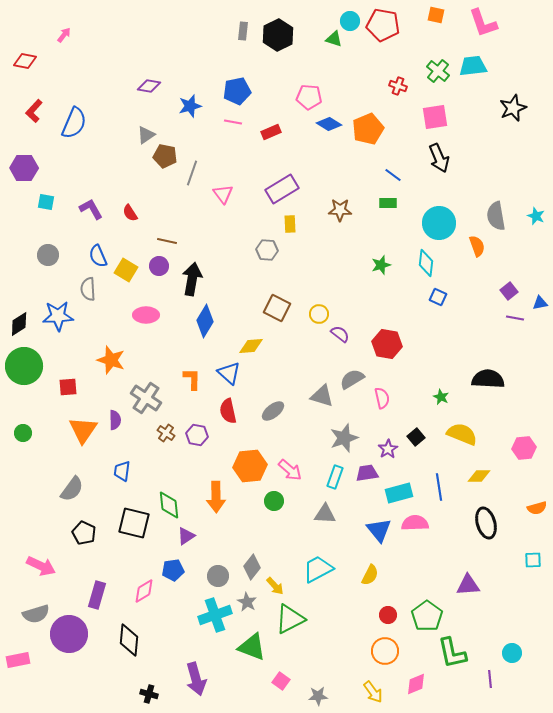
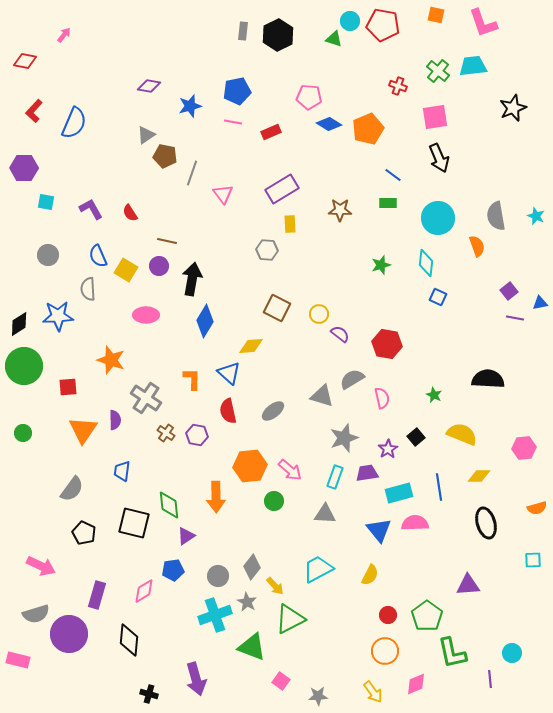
cyan circle at (439, 223): moved 1 px left, 5 px up
green star at (441, 397): moved 7 px left, 2 px up
pink rectangle at (18, 660): rotated 25 degrees clockwise
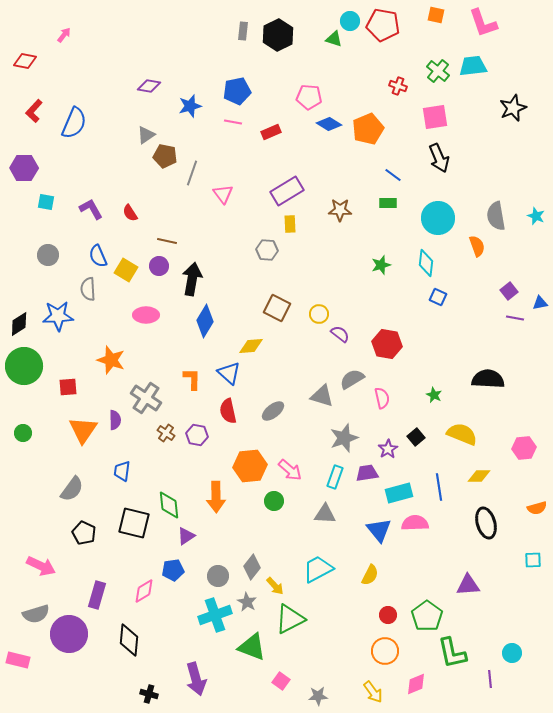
purple rectangle at (282, 189): moved 5 px right, 2 px down
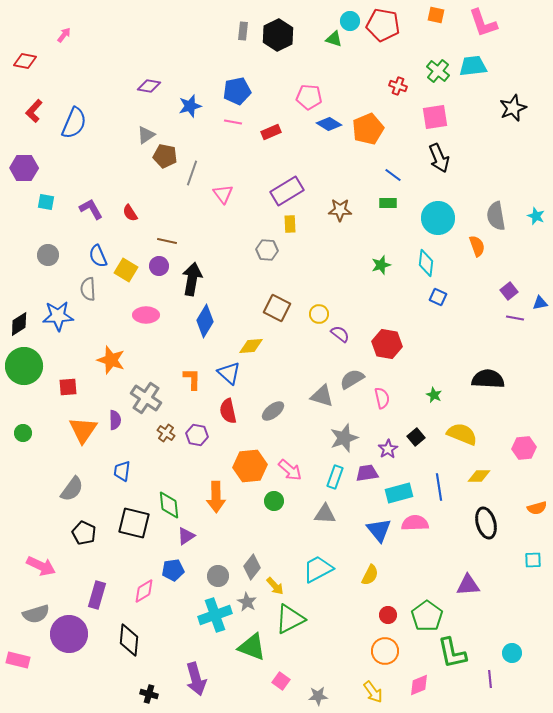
pink diamond at (416, 684): moved 3 px right, 1 px down
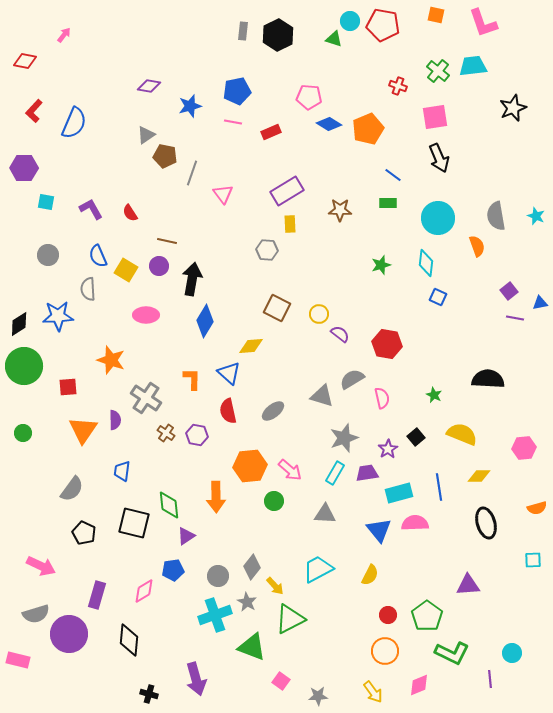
cyan rectangle at (335, 477): moved 4 px up; rotated 10 degrees clockwise
green L-shape at (452, 653): rotated 52 degrees counterclockwise
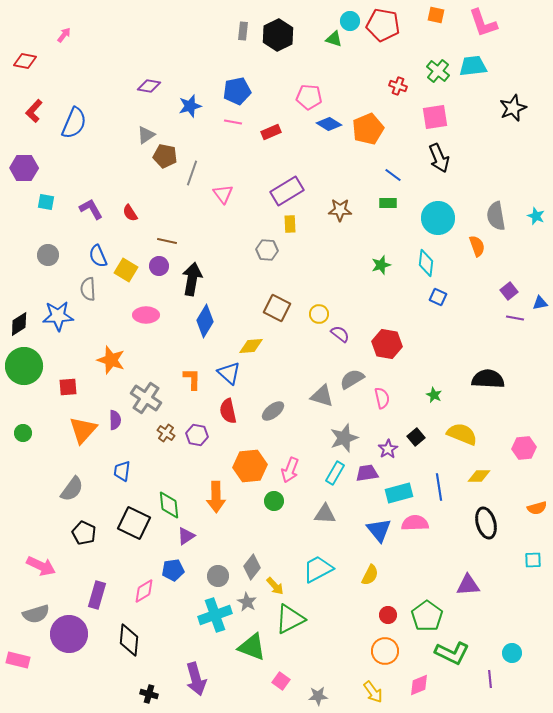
orange triangle at (83, 430): rotated 8 degrees clockwise
pink arrow at (290, 470): rotated 70 degrees clockwise
black square at (134, 523): rotated 12 degrees clockwise
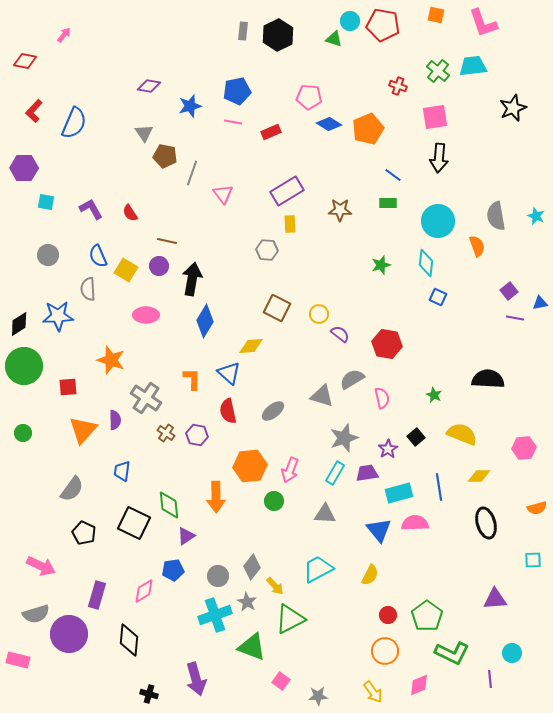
gray triangle at (146, 135): moved 2 px left, 2 px up; rotated 30 degrees counterclockwise
black arrow at (439, 158): rotated 28 degrees clockwise
cyan circle at (438, 218): moved 3 px down
purple triangle at (468, 585): moved 27 px right, 14 px down
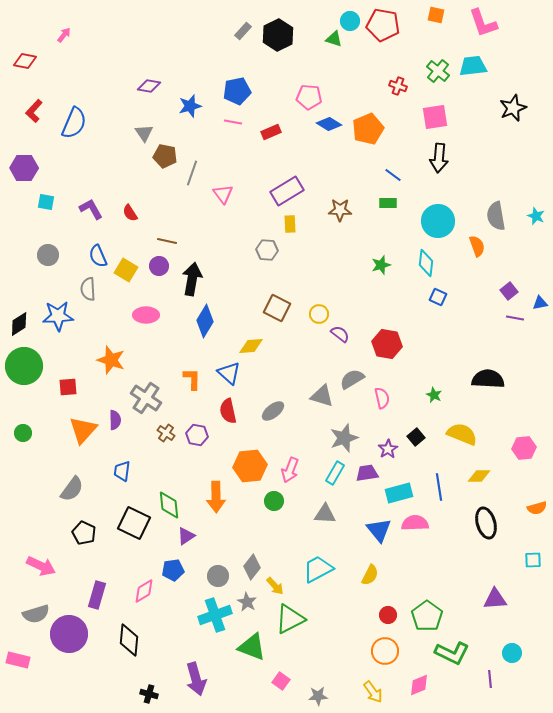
gray rectangle at (243, 31): rotated 36 degrees clockwise
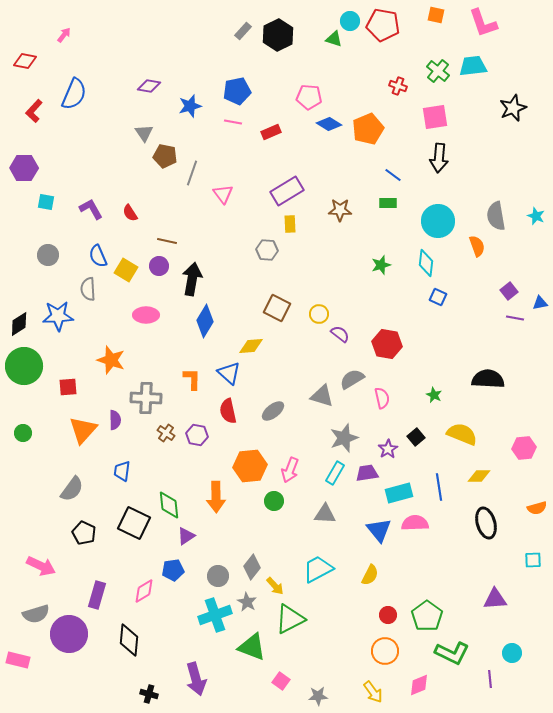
blue semicircle at (74, 123): moved 29 px up
gray cross at (146, 398): rotated 32 degrees counterclockwise
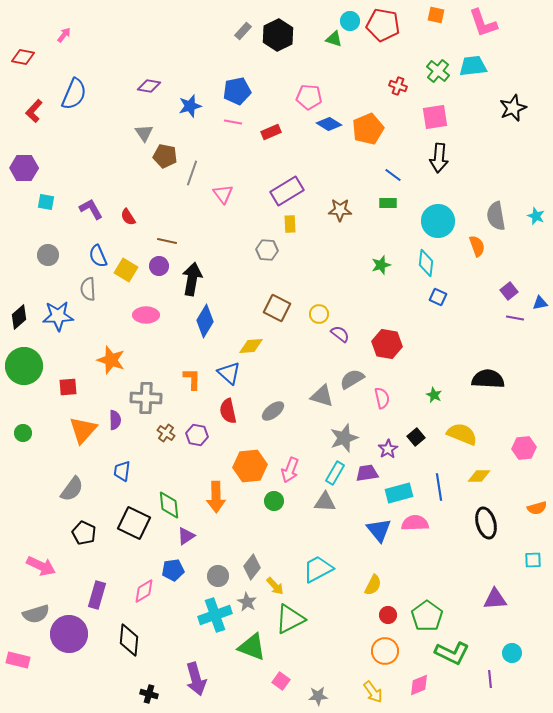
red diamond at (25, 61): moved 2 px left, 4 px up
red semicircle at (130, 213): moved 2 px left, 4 px down
black diamond at (19, 324): moved 7 px up; rotated 10 degrees counterclockwise
gray triangle at (325, 514): moved 12 px up
yellow semicircle at (370, 575): moved 3 px right, 10 px down
